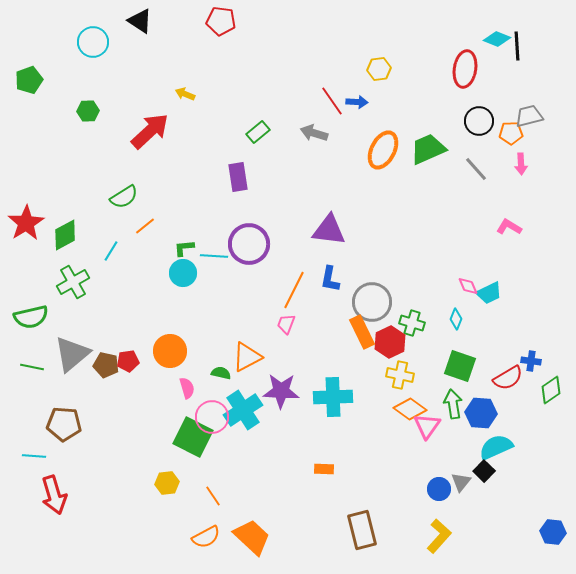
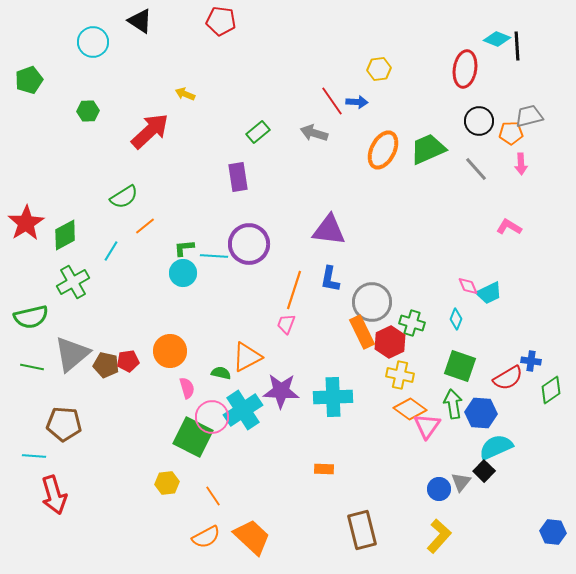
orange line at (294, 290): rotated 9 degrees counterclockwise
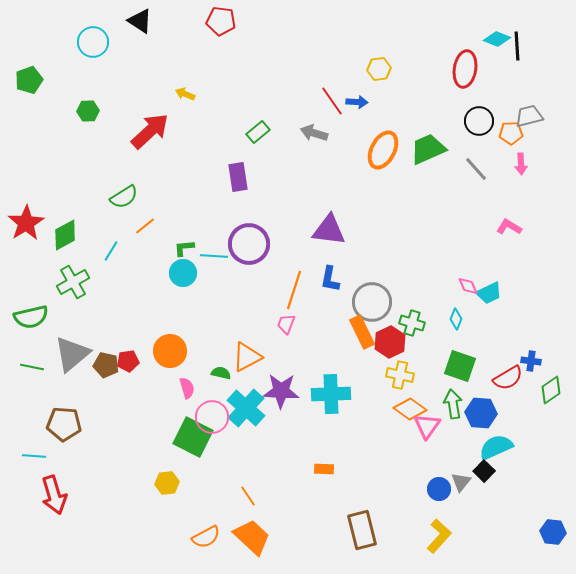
cyan cross at (333, 397): moved 2 px left, 3 px up
cyan cross at (243, 410): moved 3 px right, 2 px up; rotated 15 degrees counterclockwise
orange line at (213, 496): moved 35 px right
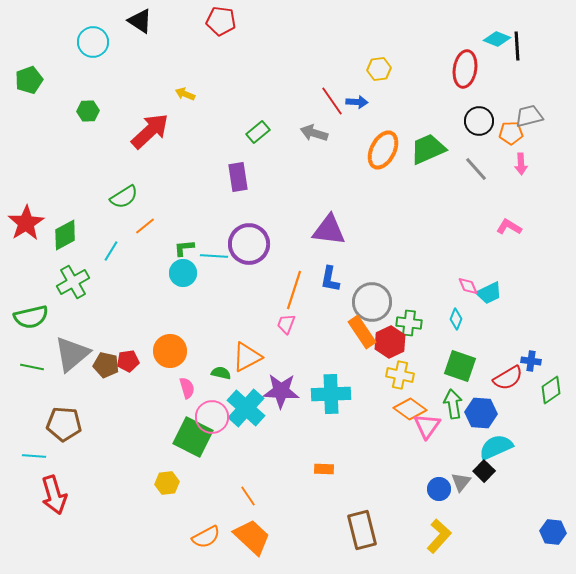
green cross at (412, 323): moved 3 px left; rotated 10 degrees counterclockwise
orange rectangle at (362, 332): rotated 8 degrees counterclockwise
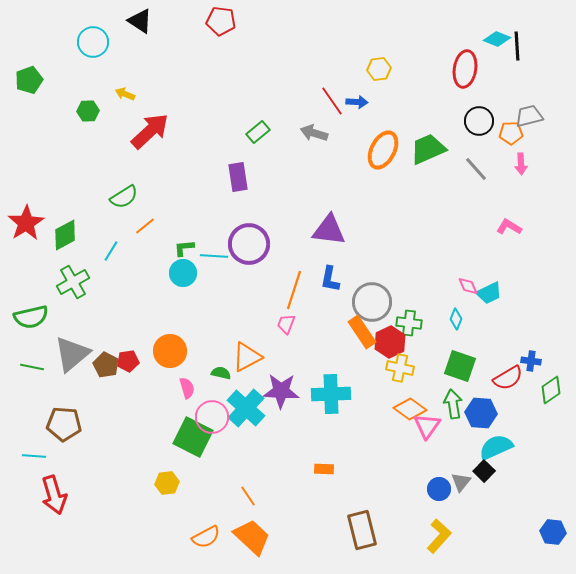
yellow arrow at (185, 94): moved 60 px left
brown pentagon at (106, 365): rotated 15 degrees clockwise
yellow cross at (400, 375): moved 7 px up
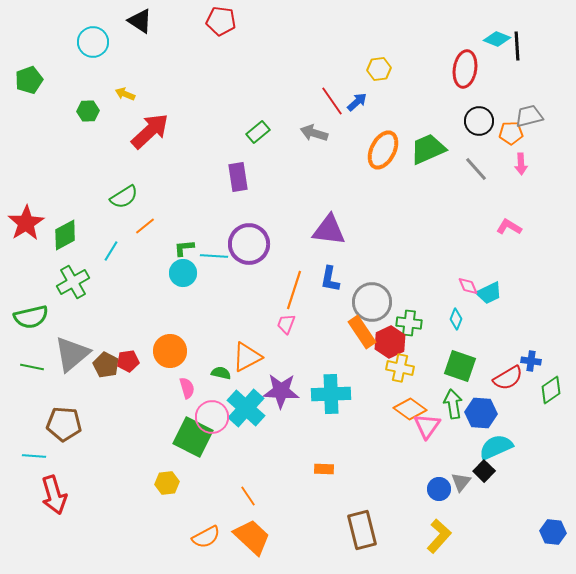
blue arrow at (357, 102): rotated 45 degrees counterclockwise
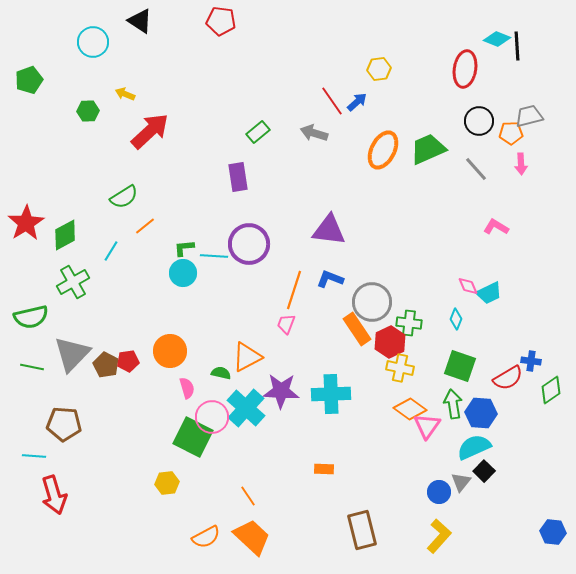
pink L-shape at (509, 227): moved 13 px left
blue L-shape at (330, 279): rotated 100 degrees clockwise
orange rectangle at (362, 332): moved 5 px left, 3 px up
gray triangle at (72, 354): rotated 6 degrees counterclockwise
cyan semicircle at (496, 447): moved 22 px left
blue circle at (439, 489): moved 3 px down
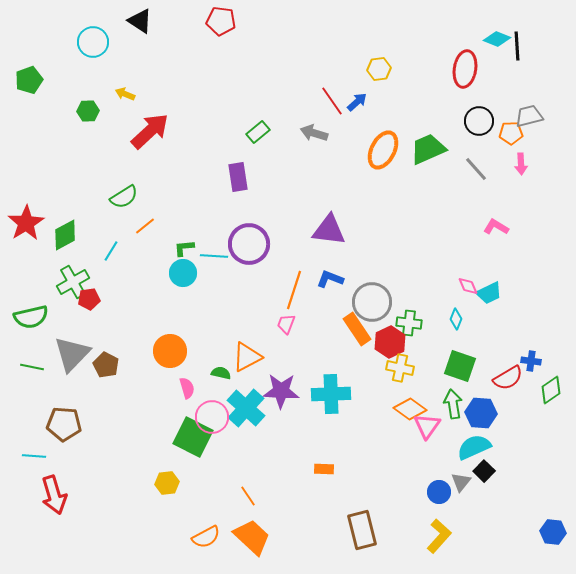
red pentagon at (128, 361): moved 39 px left, 62 px up
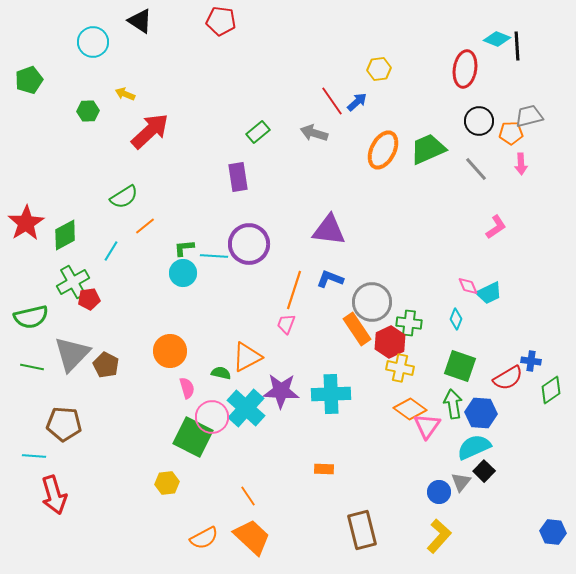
pink L-shape at (496, 227): rotated 115 degrees clockwise
orange semicircle at (206, 537): moved 2 px left, 1 px down
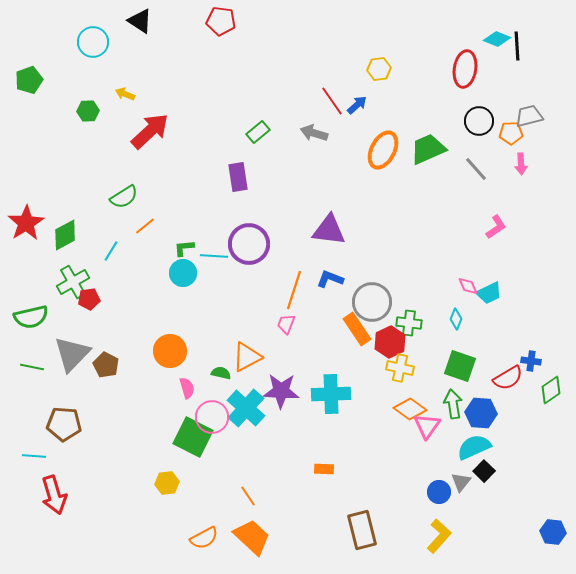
blue arrow at (357, 102): moved 3 px down
